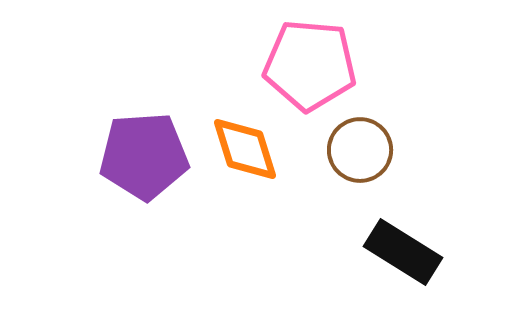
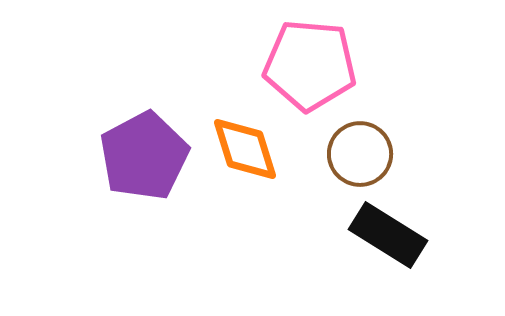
brown circle: moved 4 px down
purple pentagon: rotated 24 degrees counterclockwise
black rectangle: moved 15 px left, 17 px up
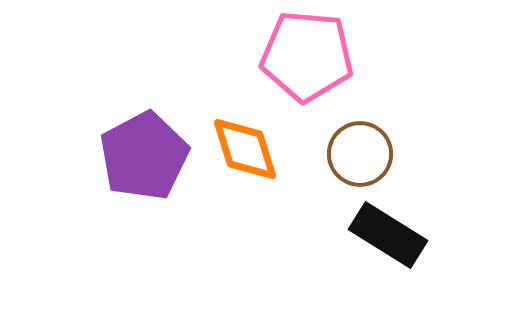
pink pentagon: moved 3 px left, 9 px up
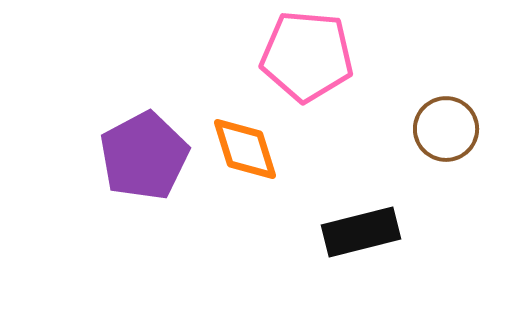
brown circle: moved 86 px right, 25 px up
black rectangle: moved 27 px left, 3 px up; rotated 46 degrees counterclockwise
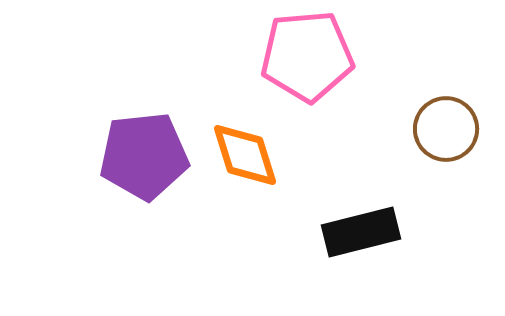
pink pentagon: rotated 10 degrees counterclockwise
orange diamond: moved 6 px down
purple pentagon: rotated 22 degrees clockwise
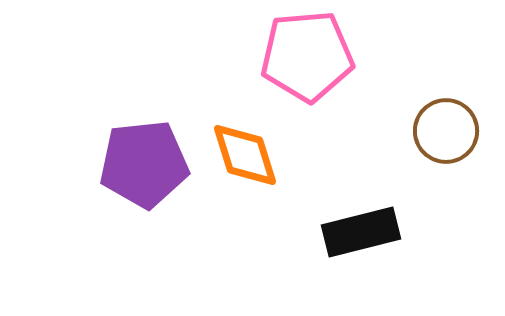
brown circle: moved 2 px down
purple pentagon: moved 8 px down
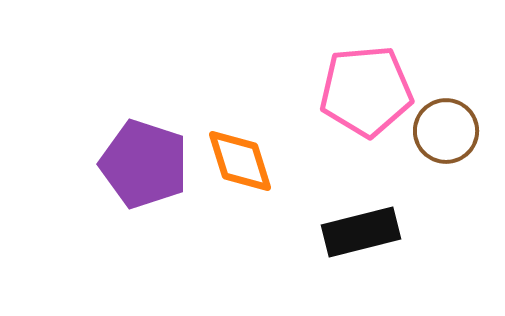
pink pentagon: moved 59 px right, 35 px down
orange diamond: moved 5 px left, 6 px down
purple pentagon: rotated 24 degrees clockwise
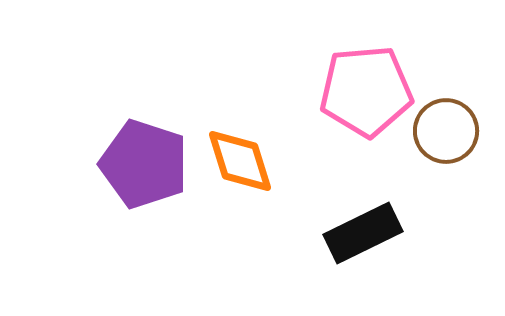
black rectangle: moved 2 px right, 1 px down; rotated 12 degrees counterclockwise
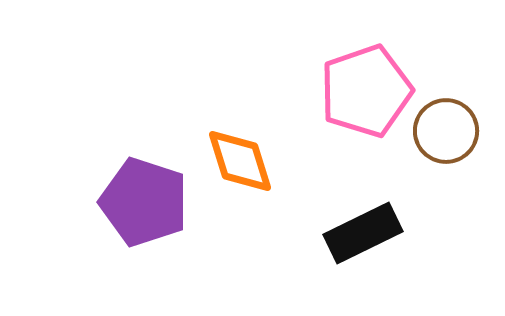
pink pentagon: rotated 14 degrees counterclockwise
purple pentagon: moved 38 px down
